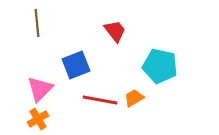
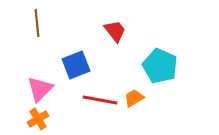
cyan pentagon: rotated 12 degrees clockwise
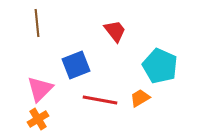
orange trapezoid: moved 6 px right
